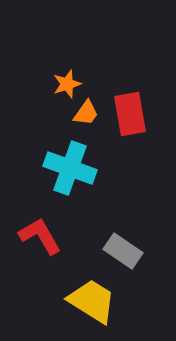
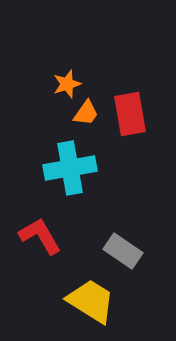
cyan cross: rotated 30 degrees counterclockwise
yellow trapezoid: moved 1 px left
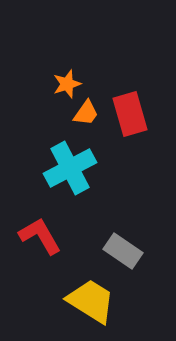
red rectangle: rotated 6 degrees counterclockwise
cyan cross: rotated 18 degrees counterclockwise
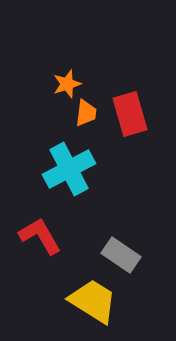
orange trapezoid: rotated 28 degrees counterclockwise
cyan cross: moved 1 px left, 1 px down
gray rectangle: moved 2 px left, 4 px down
yellow trapezoid: moved 2 px right
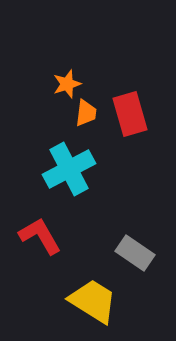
gray rectangle: moved 14 px right, 2 px up
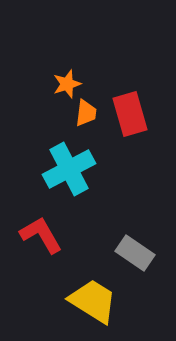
red L-shape: moved 1 px right, 1 px up
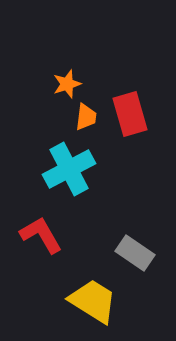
orange trapezoid: moved 4 px down
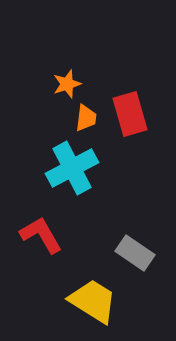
orange trapezoid: moved 1 px down
cyan cross: moved 3 px right, 1 px up
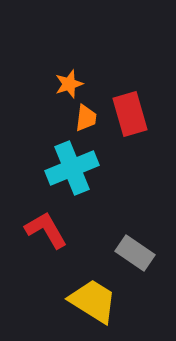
orange star: moved 2 px right
cyan cross: rotated 6 degrees clockwise
red L-shape: moved 5 px right, 5 px up
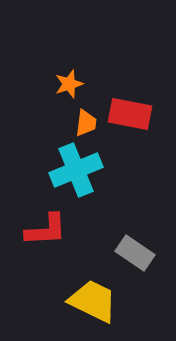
red rectangle: rotated 63 degrees counterclockwise
orange trapezoid: moved 5 px down
cyan cross: moved 4 px right, 2 px down
red L-shape: rotated 117 degrees clockwise
yellow trapezoid: rotated 6 degrees counterclockwise
